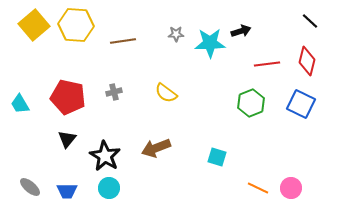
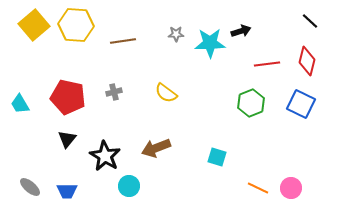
cyan circle: moved 20 px right, 2 px up
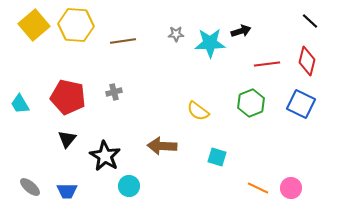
yellow semicircle: moved 32 px right, 18 px down
brown arrow: moved 6 px right, 2 px up; rotated 24 degrees clockwise
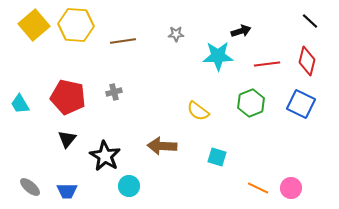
cyan star: moved 8 px right, 13 px down
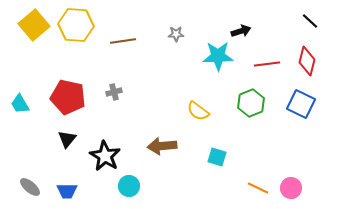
brown arrow: rotated 8 degrees counterclockwise
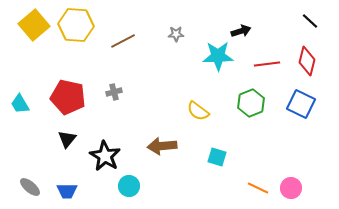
brown line: rotated 20 degrees counterclockwise
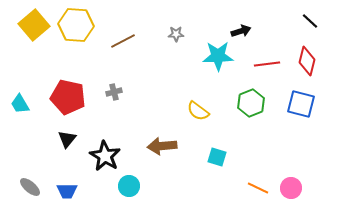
blue square: rotated 12 degrees counterclockwise
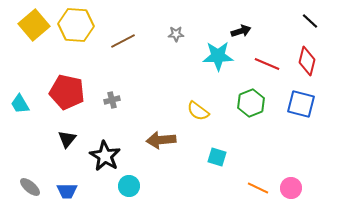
red line: rotated 30 degrees clockwise
gray cross: moved 2 px left, 8 px down
red pentagon: moved 1 px left, 5 px up
brown arrow: moved 1 px left, 6 px up
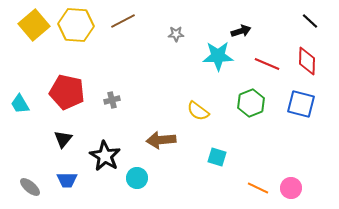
brown line: moved 20 px up
red diamond: rotated 12 degrees counterclockwise
black triangle: moved 4 px left
cyan circle: moved 8 px right, 8 px up
blue trapezoid: moved 11 px up
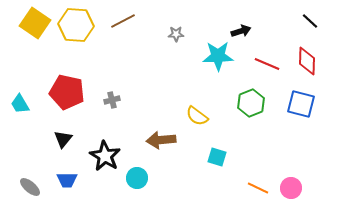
yellow square: moved 1 px right, 2 px up; rotated 16 degrees counterclockwise
yellow semicircle: moved 1 px left, 5 px down
